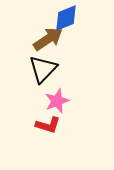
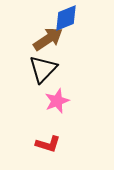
red L-shape: moved 19 px down
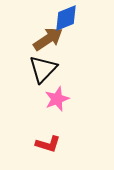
pink star: moved 2 px up
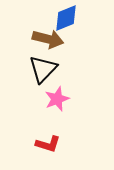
brown arrow: rotated 48 degrees clockwise
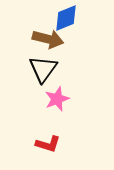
black triangle: rotated 8 degrees counterclockwise
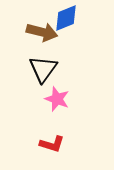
brown arrow: moved 6 px left, 7 px up
pink star: rotated 30 degrees counterclockwise
red L-shape: moved 4 px right
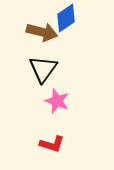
blue diamond: rotated 12 degrees counterclockwise
pink star: moved 2 px down
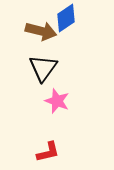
brown arrow: moved 1 px left, 1 px up
black triangle: moved 1 px up
red L-shape: moved 4 px left, 8 px down; rotated 30 degrees counterclockwise
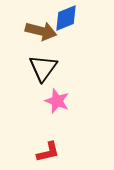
blue diamond: rotated 12 degrees clockwise
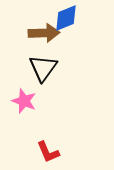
brown arrow: moved 3 px right, 2 px down; rotated 16 degrees counterclockwise
pink star: moved 33 px left
red L-shape: rotated 80 degrees clockwise
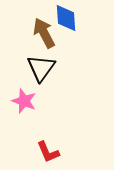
blue diamond: rotated 72 degrees counterclockwise
brown arrow: rotated 116 degrees counterclockwise
black triangle: moved 2 px left
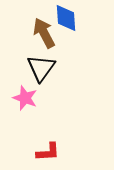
pink star: moved 1 px right, 3 px up
red L-shape: rotated 70 degrees counterclockwise
